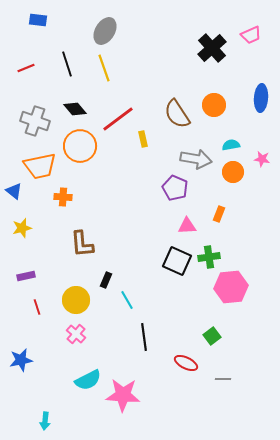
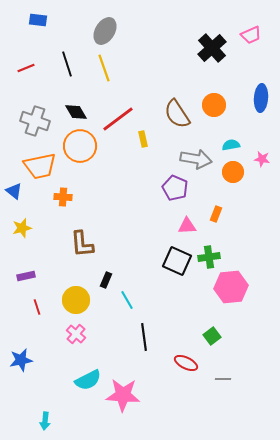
black diamond at (75, 109): moved 1 px right, 3 px down; rotated 10 degrees clockwise
orange rectangle at (219, 214): moved 3 px left
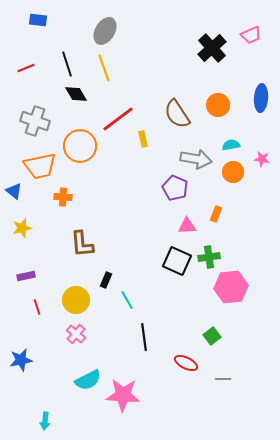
orange circle at (214, 105): moved 4 px right
black diamond at (76, 112): moved 18 px up
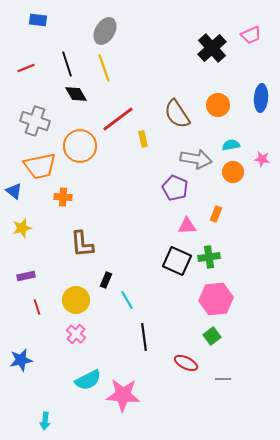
pink hexagon at (231, 287): moved 15 px left, 12 px down
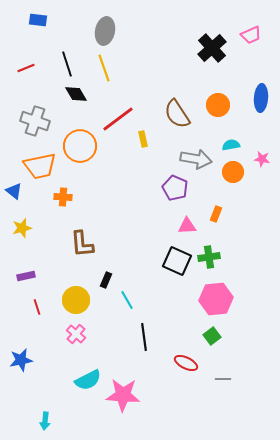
gray ellipse at (105, 31): rotated 20 degrees counterclockwise
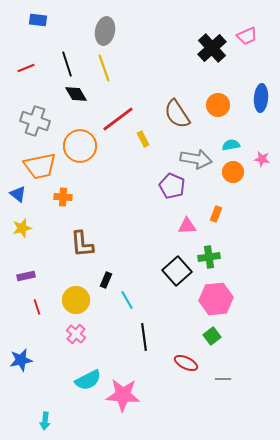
pink trapezoid at (251, 35): moved 4 px left, 1 px down
yellow rectangle at (143, 139): rotated 14 degrees counterclockwise
purple pentagon at (175, 188): moved 3 px left, 2 px up
blue triangle at (14, 191): moved 4 px right, 3 px down
black square at (177, 261): moved 10 px down; rotated 24 degrees clockwise
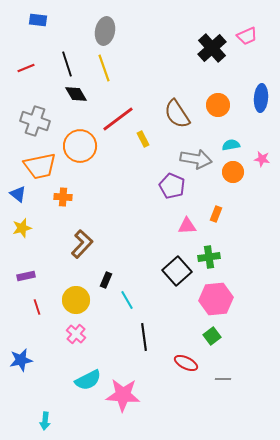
brown L-shape at (82, 244): rotated 132 degrees counterclockwise
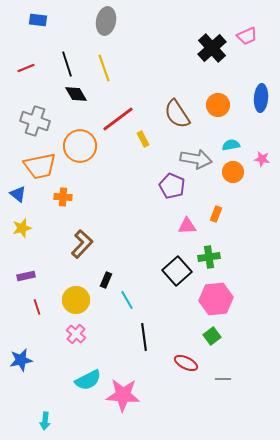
gray ellipse at (105, 31): moved 1 px right, 10 px up
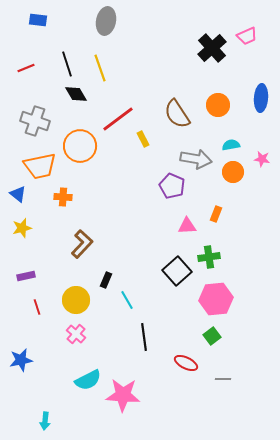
yellow line at (104, 68): moved 4 px left
